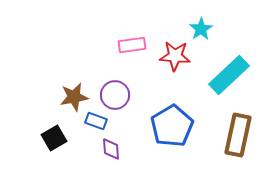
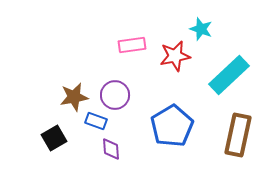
cyan star: rotated 20 degrees counterclockwise
red star: rotated 16 degrees counterclockwise
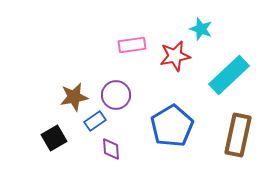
purple circle: moved 1 px right
blue rectangle: moved 1 px left; rotated 55 degrees counterclockwise
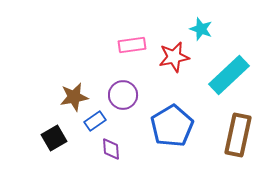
red star: moved 1 px left, 1 px down
purple circle: moved 7 px right
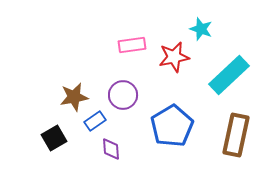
brown rectangle: moved 2 px left
